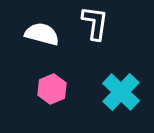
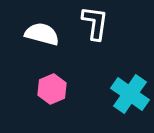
cyan cross: moved 9 px right, 2 px down; rotated 9 degrees counterclockwise
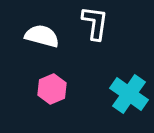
white semicircle: moved 2 px down
cyan cross: moved 1 px left
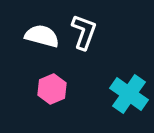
white L-shape: moved 11 px left, 9 px down; rotated 12 degrees clockwise
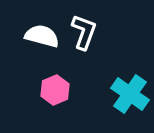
pink hexagon: moved 3 px right, 1 px down
cyan cross: moved 1 px right
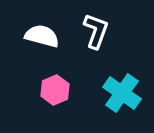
white L-shape: moved 12 px right, 1 px up
cyan cross: moved 8 px left, 1 px up
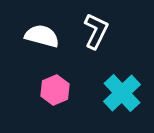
white L-shape: rotated 6 degrees clockwise
cyan cross: rotated 12 degrees clockwise
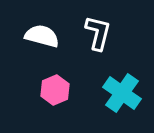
white L-shape: moved 2 px right, 2 px down; rotated 12 degrees counterclockwise
cyan cross: rotated 12 degrees counterclockwise
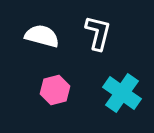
pink hexagon: rotated 8 degrees clockwise
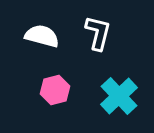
cyan cross: moved 3 px left, 3 px down; rotated 12 degrees clockwise
